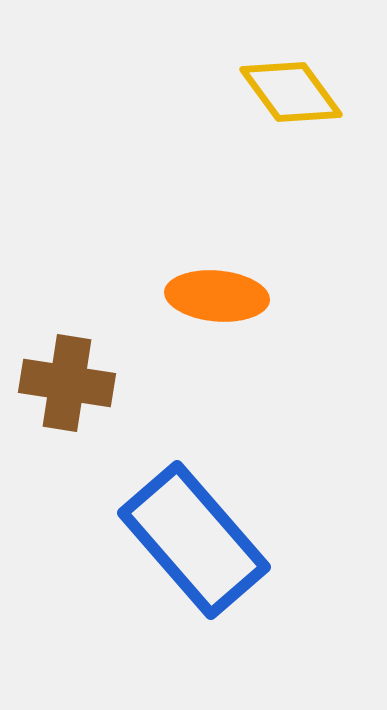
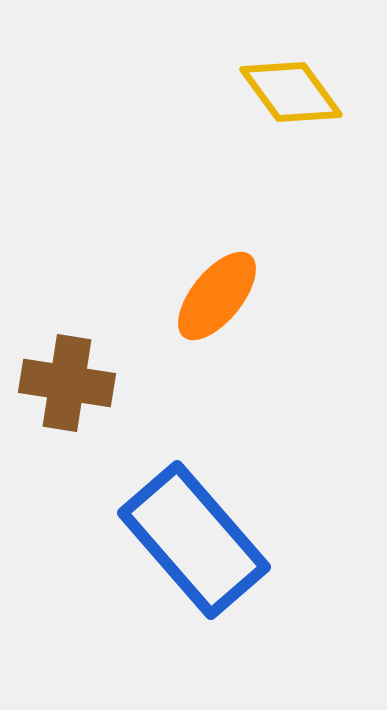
orange ellipse: rotated 56 degrees counterclockwise
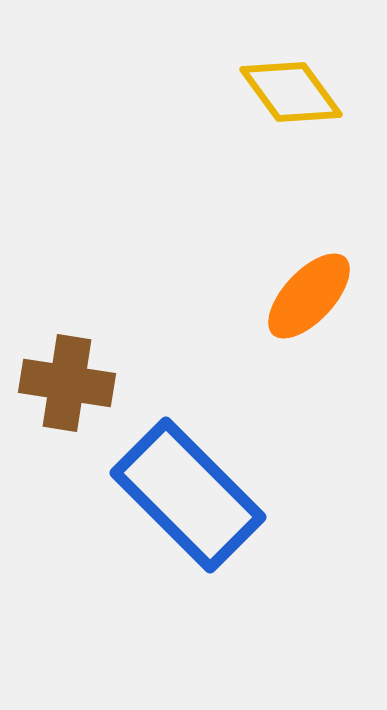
orange ellipse: moved 92 px right; rotated 4 degrees clockwise
blue rectangle: moved 6 px left, 45 px up; rotated 4 degrees counterclockwise
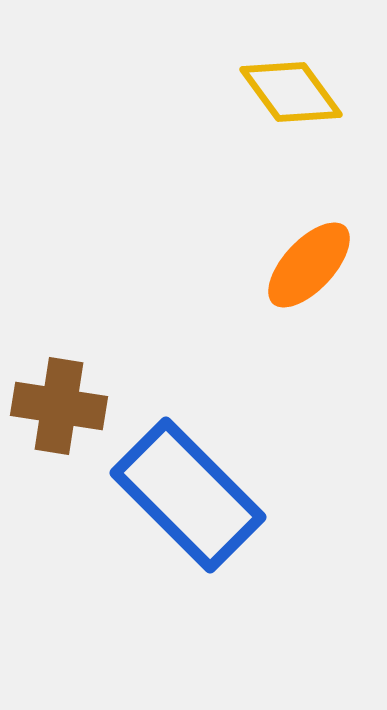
orange ellipse: moved 31 px up
brown cross: moved 8 px left, 23 px down
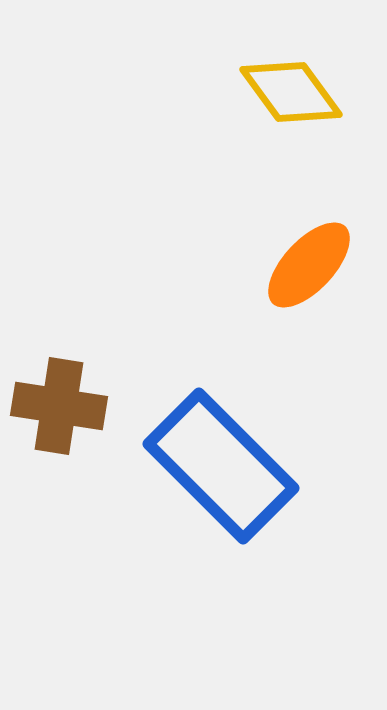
blue rectangle: moved 33 px right, 29 px up
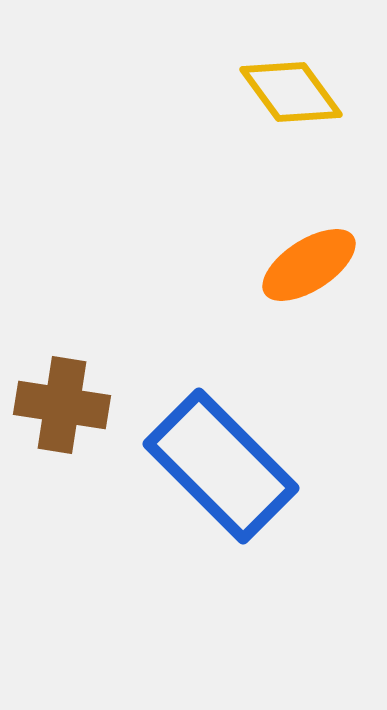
orange ellipse: rotated 14 degrees clockwise
brown cross: moved 3 px right, 1 px up
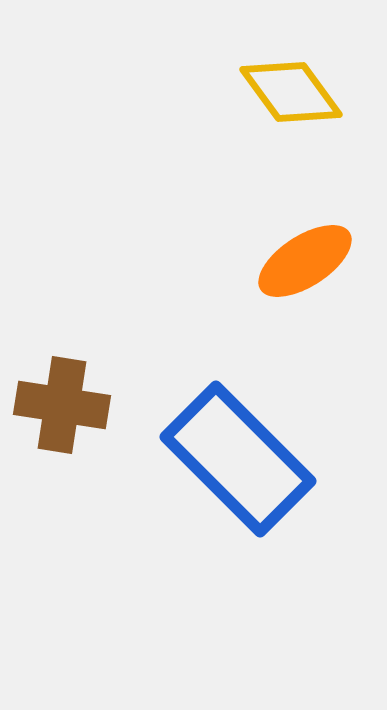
orange ellipse: moved 4 px left, 4 px up
blue rectangle: moved 17 px right, 7 px up
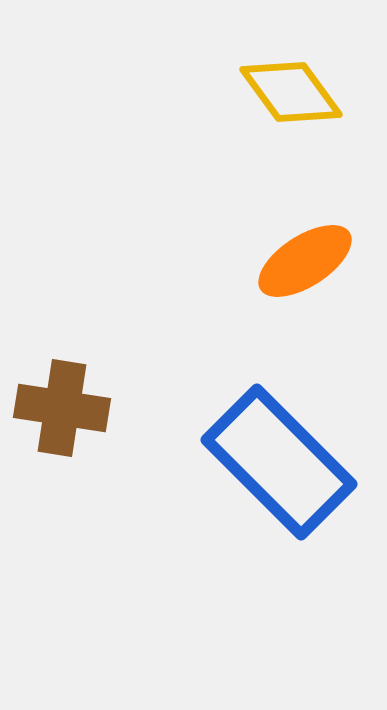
brown cross: moved 3 px down
blue rectangle: moved 41 px right, 3 px down
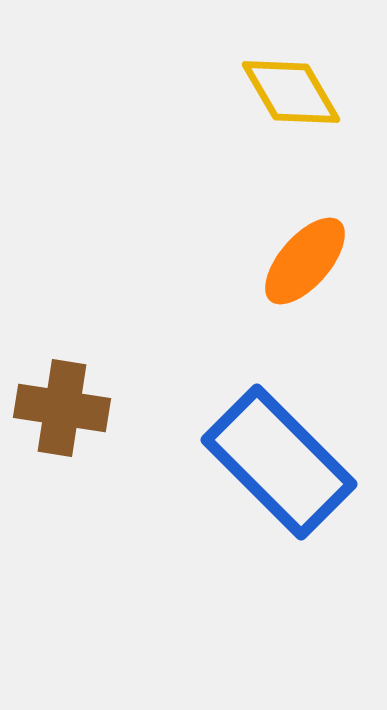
yellow diamond: rotated 6 degrees clockwise
orange ellipse: rotated 16 degrees counterclockwise
